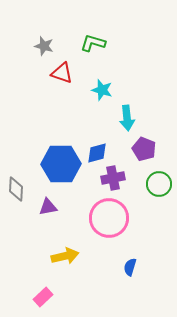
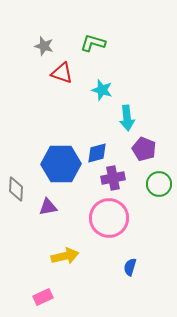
pink rectangle: rotated 18 degrees clockwise
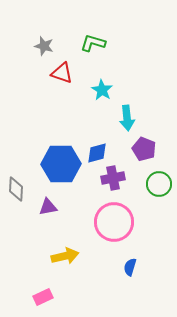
cyan star: rotated 15 degrees clockwise
pink circle: moved 5 px right, 4 px down
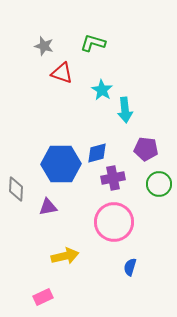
cyan arrow: moved 2 px left, 8 px up
purple pentagon: moved 2 px right; rotated 15 degrees counterclockwise
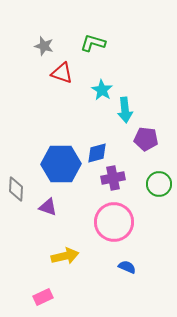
purple pentagon: moved 10 px up
purple triangle: rotated 30 degrees clockwise
blue semicircle: moved 3 px left; rotated 96 degrees clockwise
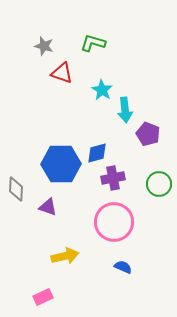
purple pentagon: moved 2 px right, 5 px up; rotated 15 degrees clockwise
blue semicircle: moved 4 px left
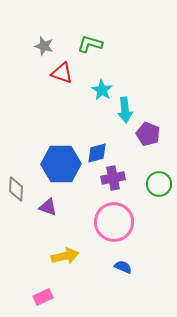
green L-shape: moved 3 px left, 1 px down
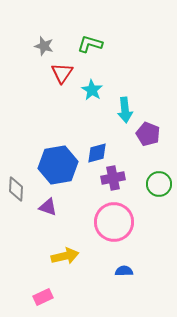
red triangle: rotated 45 degrees clockwise
cyan star: moved 10 px left
blue hexagon: moved 3 px left, 1 px down; rotated 9 degrees counterclockwise
blue semicircle: moved 1 px right, 4 px down; rotated 24 degrees counterclockwise
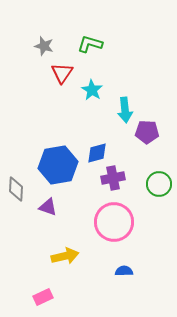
purple pentagon: moved 1 px left, 2 px up; rotated 20 degrees counterclockwise
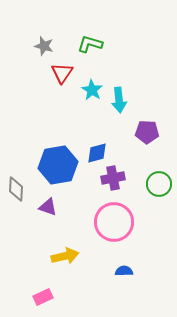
cyan arrow: moved 6 px left, 10 px up
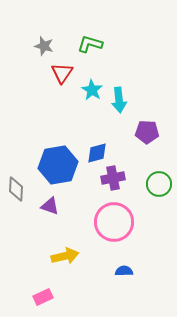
purple triangle: moved 2 px right, 1 px up
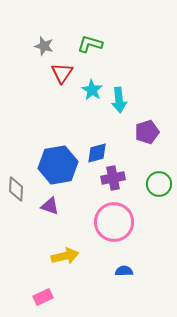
purple pentagon: rotated 20 degrees counterclockwise
